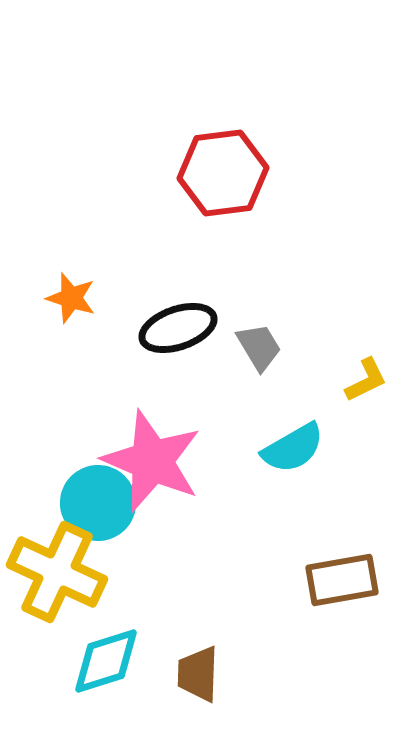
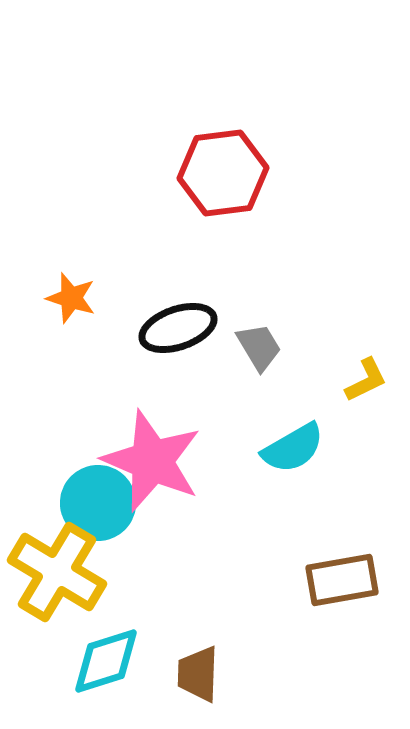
yellow cross: rotated 6 degrees clockwise
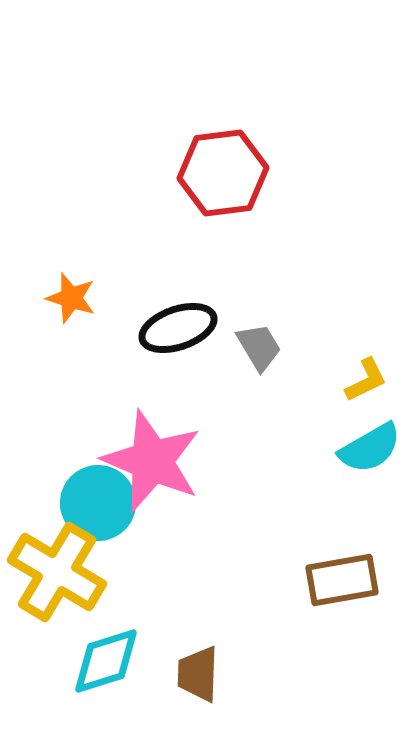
cyan semicircle: moved 77 px right
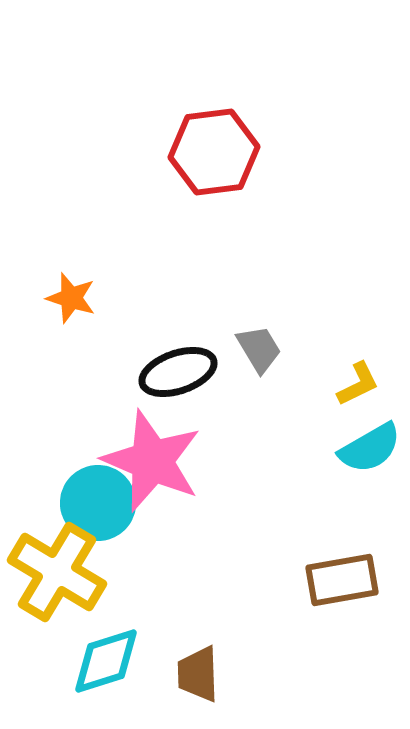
red hexagon: moved 9 px left, 21 px up
black ellipse: moved 44 px down
gray trapezoid: moved 2 px down
yellow L-shape: moved 8 px left, 4 px down
brown trapezoid: rotated 4 degrees counterclockwise
